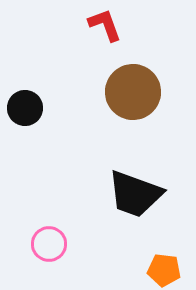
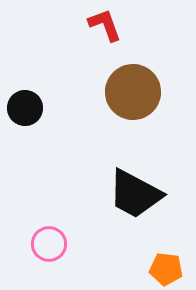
black trapezoid: rotated 8 degrees clockwise
orange pentagon: moved 2 px right, 1 px up
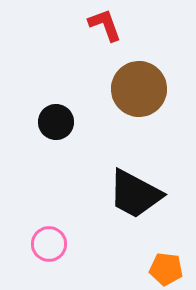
brown circle: moved 6 px right, 3 px up
black circle: moved 31 px right, 14 px down
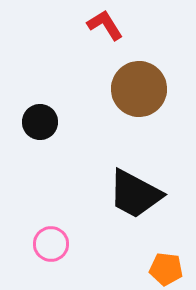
red L-shape: rotated 12 degrees counterclockwise
black circle: moved 16 px left
pink circle: moved 2 px right
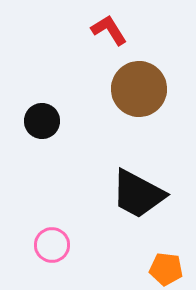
red L-shape: moved 4 px right, 5 px down
black circle: moved 2 px right, 1 px up
black trapezoid: moved 3 px right
pink circle: moved 1 px right, 1 px down
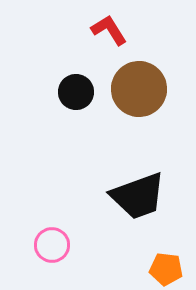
black circle: moved 34 px right, 29 px up
black trapezoid: moved 2 px down; rotated 48 degrees counterclockwise
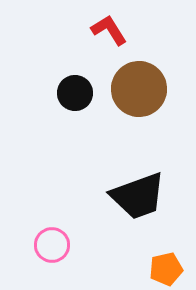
black circle: moved 1 px left, 1 px down
orange pentagon: rotated 20 degrees counterclockwise
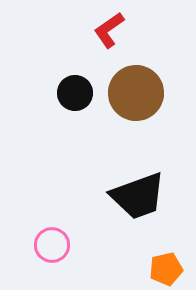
red L-shape: rotated 93 degrees counterclockwise
brown circle: moved 3 px left, 4 px down
